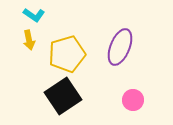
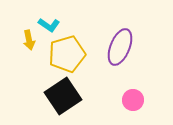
cyan L-shape: moved 15 px right, 10 px down
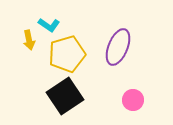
purple ellipse: moved 2 px left
black square: moved 2 px right
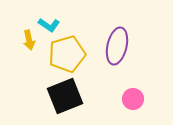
purple ellipse: moved 1 px left, 1 px up; rotated 9 degrees counterclockwise
black square: rotated 12 degrees clockwise
pink circle: moved 1 px up
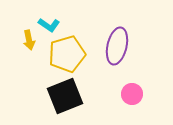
pink circle: moved 1 px left, 5 px up
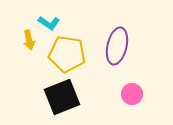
cyan L-shape: moved 2 px up
yellow pentagon: rotated 24 degrees clockwise
black square: moved 3 px left, 1 px down
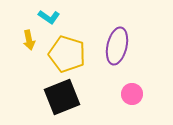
cyan L-shape: moved 6 px up
yellow pentagon: rotated 9 degrees clockwise
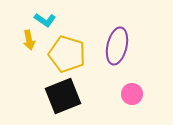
cyan L-shape: moved 4 px left, 3 px down
black square: moved 1 px right, 1 px up
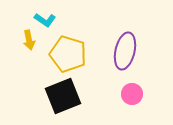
purple ellipse: moved 8 px right, 5 px down
yellow pentagon: moved 1 px right
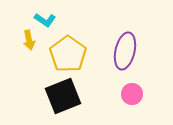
yellow pentagon: rotated 18 degrees clockwise
